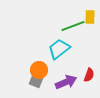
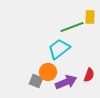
green line: moved 1 px left, 1 px down
orange circle: moved 9 px right, 2 px down
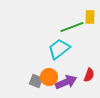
orange circle: moved 1 px right, 5 px down
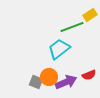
yellow rectangle: moved 2 px up; rotated 56 degrees clockwise
red semicircle: rotated 48 degrees clockwise
gray square: moved 1 px down
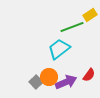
red semicircle: rotated 32 degrees counterclockwise
gray square: rotated 24 degrees clockwise
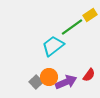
green line: rotated 15 degrees counterclockwise
cyan trapezoid: moved 6 px left, 3 px up
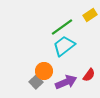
green line: moved 10 px left
cyan trapezoid: moved 11 px right
orange circle: moved 5 px left, 6 px up
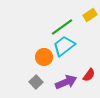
orange circle: moved 14 px up
